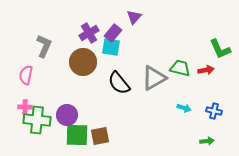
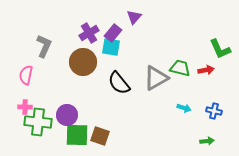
gray triangle: moved 2 px right
green cross: moved 1 px right, 2 px down
brown square: rotated 30 degrees clockwise
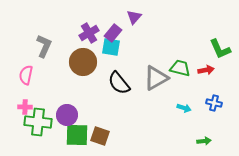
blue cross: moved 8 px up
green arrow: moved 3 px left
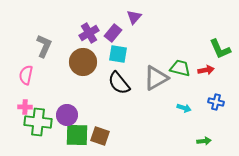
cyan square: moved 7 px right, 7 px down
blue cross: moved 2 px right, 1 px up
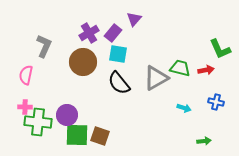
purple triangle: moved 2 px down
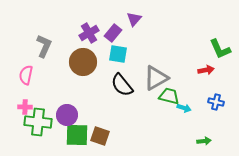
green trapezoid: moved 11 px left, 28 px down
black semicircle: moved 3 px right, 2 px down
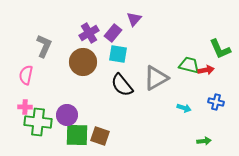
green trapezoid: moved 20 px right, 31 px up
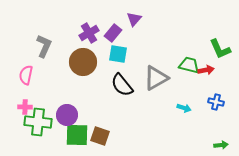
green arrow: moved 17 px right, 4 px down
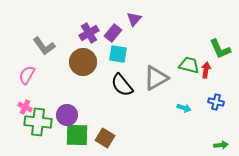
gray L-shape: rotated 120 degrees clockwise
red arrow: rotated 70 degrees counterclockwise
pink semicircle: moved 1 px right; rotated 18 degrees clockwise
pink cross: rotated 24 degrees clockwise
brown square: moved 5 px right, 2 px down; rotated 12 degrees clockwise
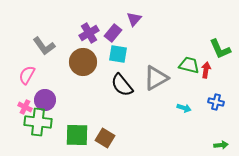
purple circle: moved 22 px left, 15 px up
